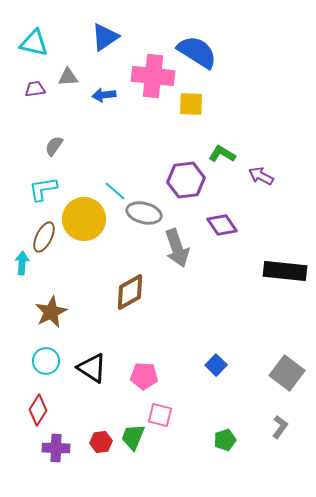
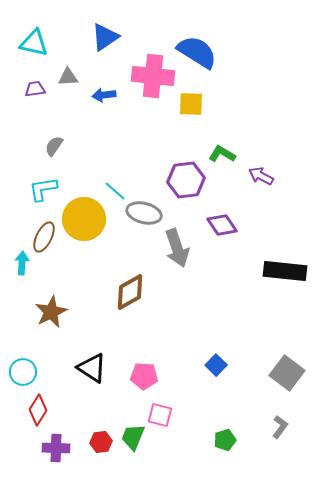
cyan circle: moved 23 px left, 11 px down
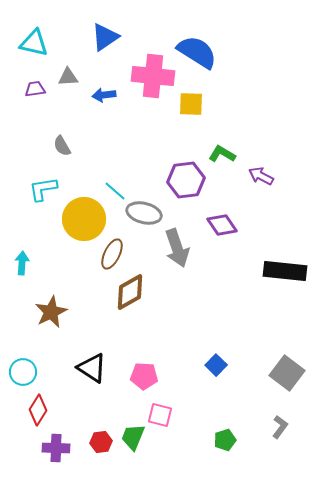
gray semicircle: moved 8 px right; rotated 65 degrees counterclockwise
brown ellipse: moved 68 px right, 17 px down
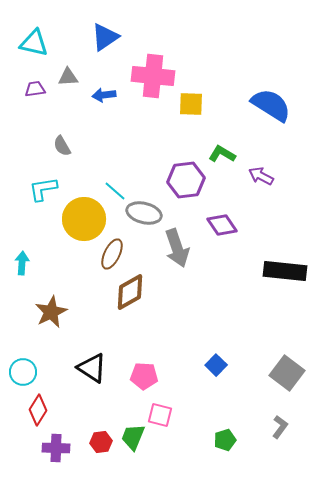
blue semicircle: moved 74 px right, 53 px down
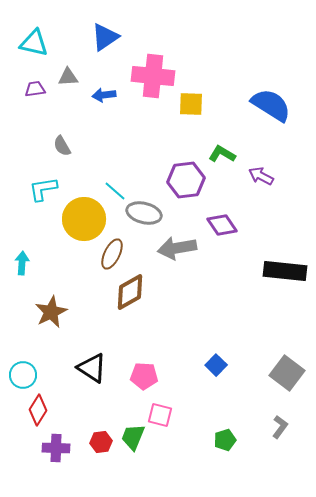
gray arrow: rotated 99 degrees clockwise
cyan circle: moved 3 px down
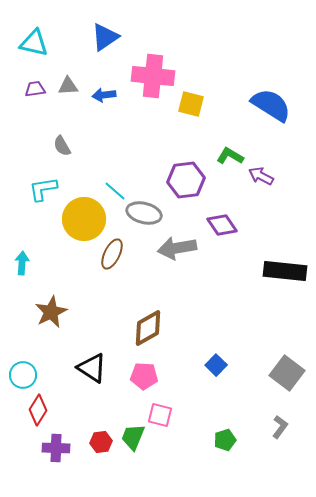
gray triangle: moved 9 px down
yellow square: rotated 12 degrees clockwise
green L-shape: moved 8 px right, 2 px down
brown diamond: moved 18 px right, 36 px down
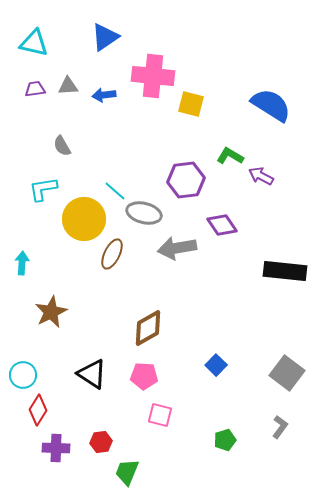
black triangle: moved 6 px down
green trapezoid: moved 6 px left, 35 px down
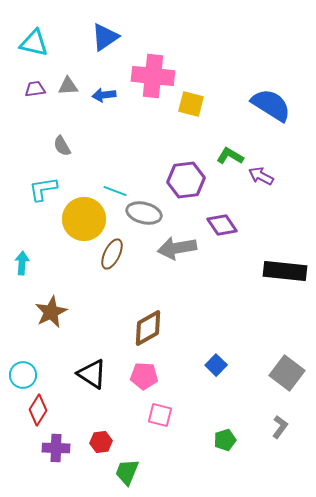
cyan line: rotated 20 degrees counterclockwise
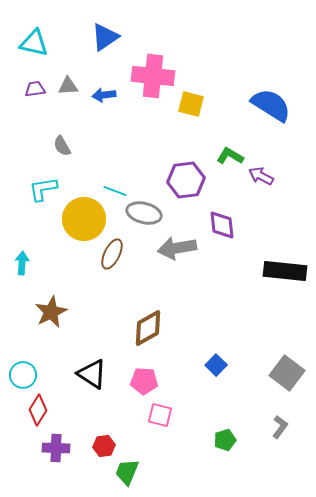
purple diamond: rotated 28 degrees clockwise
pink pentagon: moved 5 px down
red hexagon: moved 3 px right, 4 px down
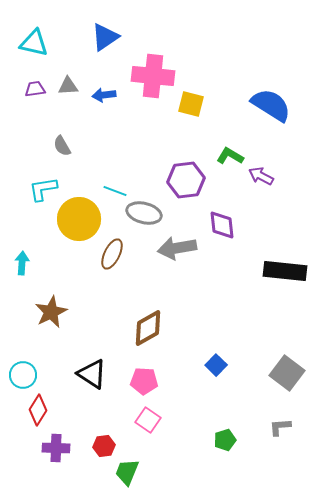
yellow circle: moved 5 px left
pink square: moved 12 px left, 5 px down; rotated 20 degrees clockwise
gray L-shape: rotated 130 degrees counterclockwise
